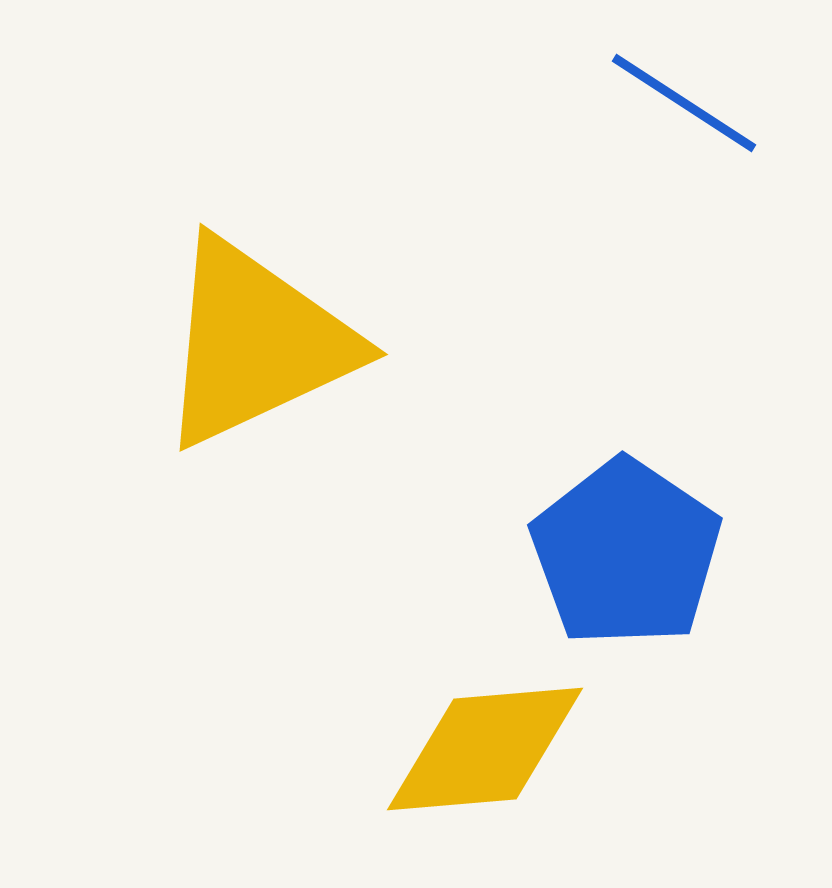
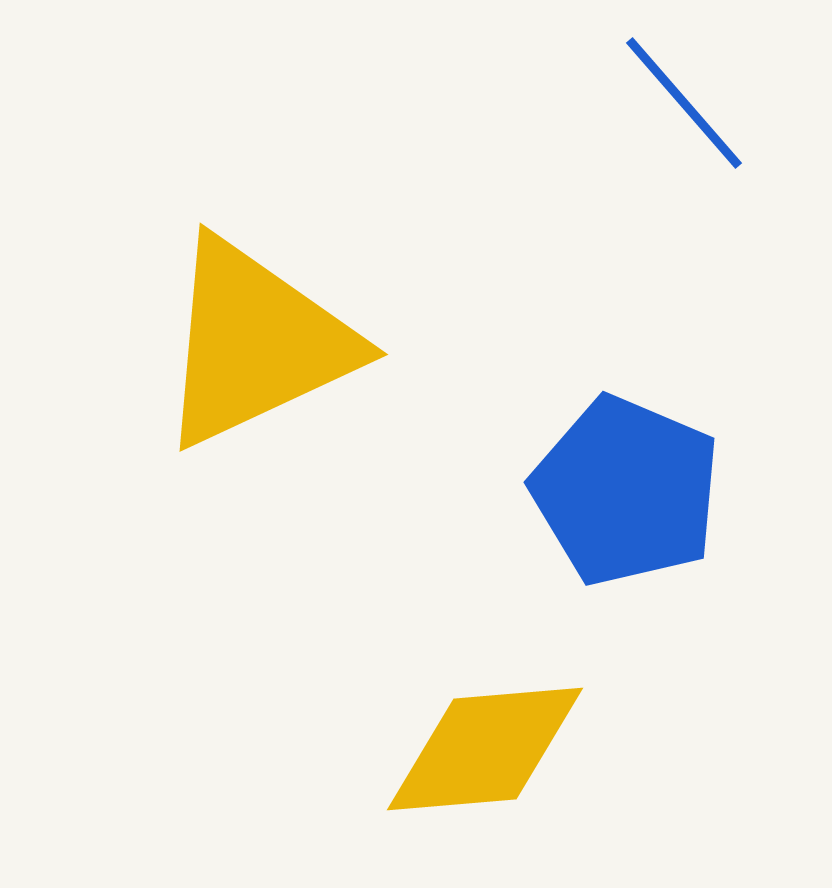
blue line: rotated 16 degrees clockwise
blue pentagon: moved 62 px up; rotated 11 degrees counterclockwise
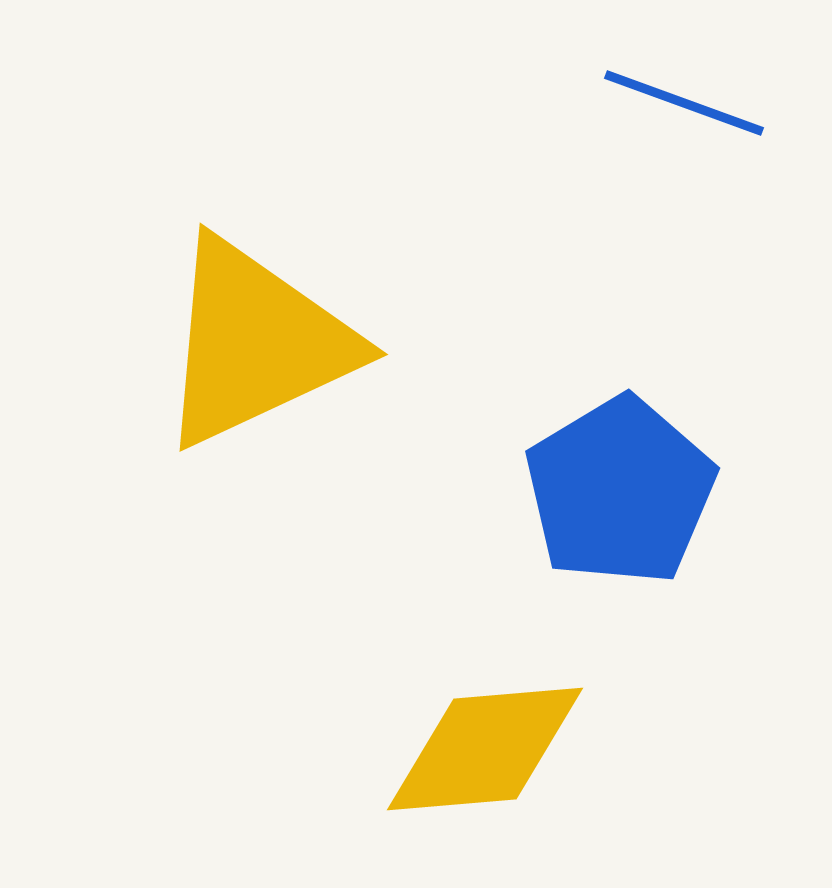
blue line: rotated 29 degrees counterclockwise
blue pentagon: moved 6 px left; rotated 18 degrees clockwise
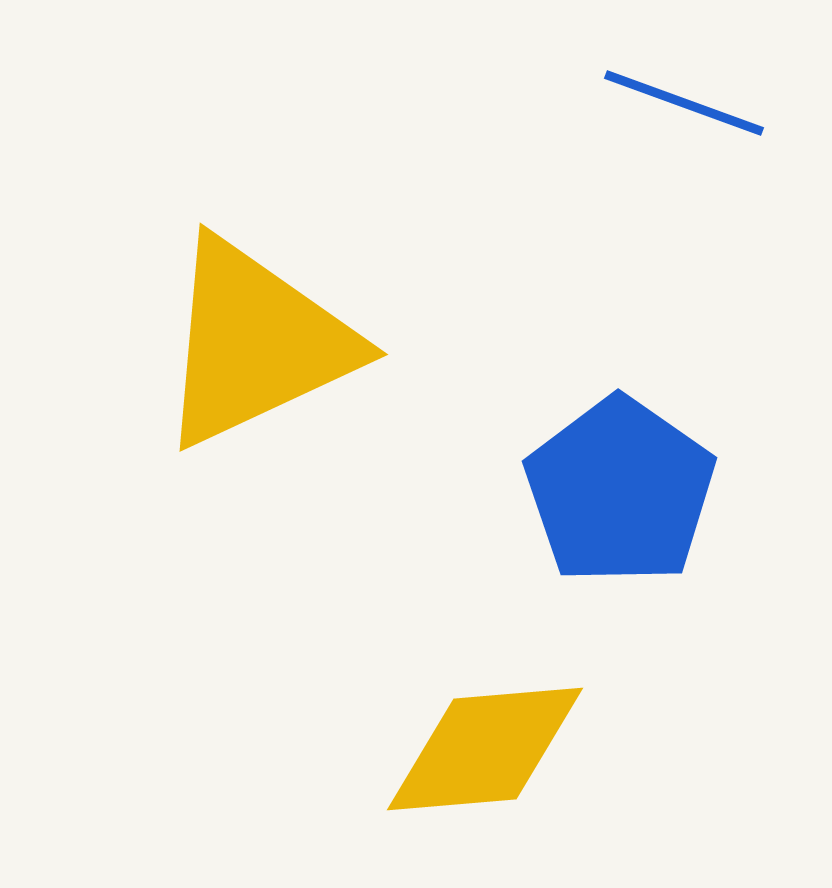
blue pentagon: rotated 6 degrees counterclockwise
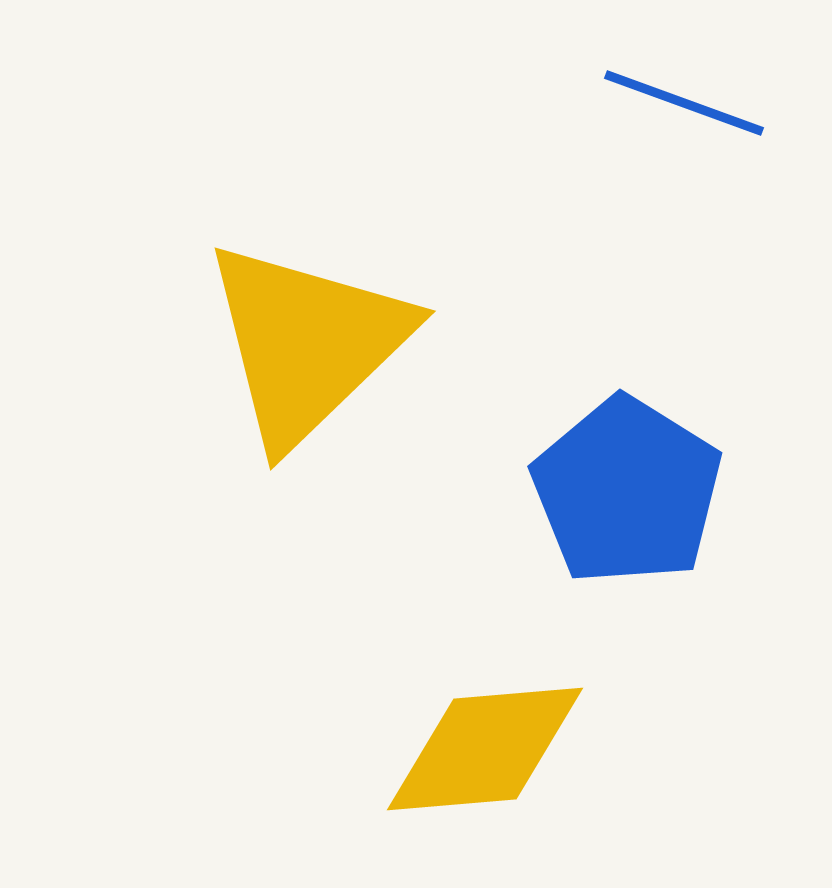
yellow triangle: moved 51 px right; rotated 19 degrees counterclockwise
blue pentagon: moved 7 px right; rotated 3 degrees counterclockwise
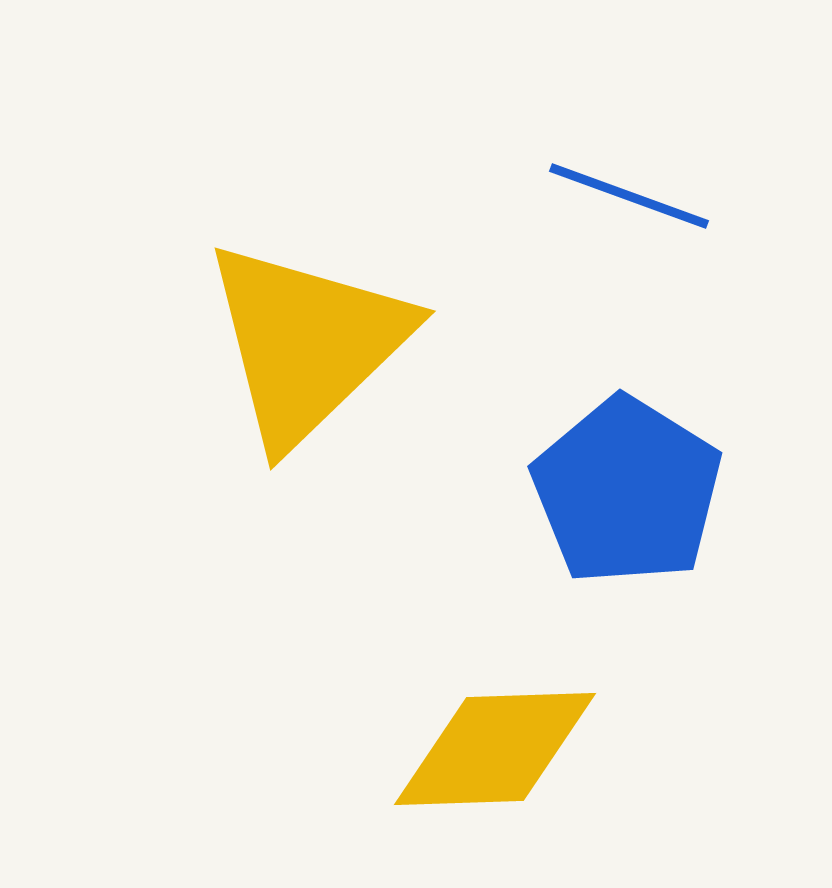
blue line: moved 55 px left, 93 px down
yellow diamond: moved 10 px right; rotated 3 degrees clockwise
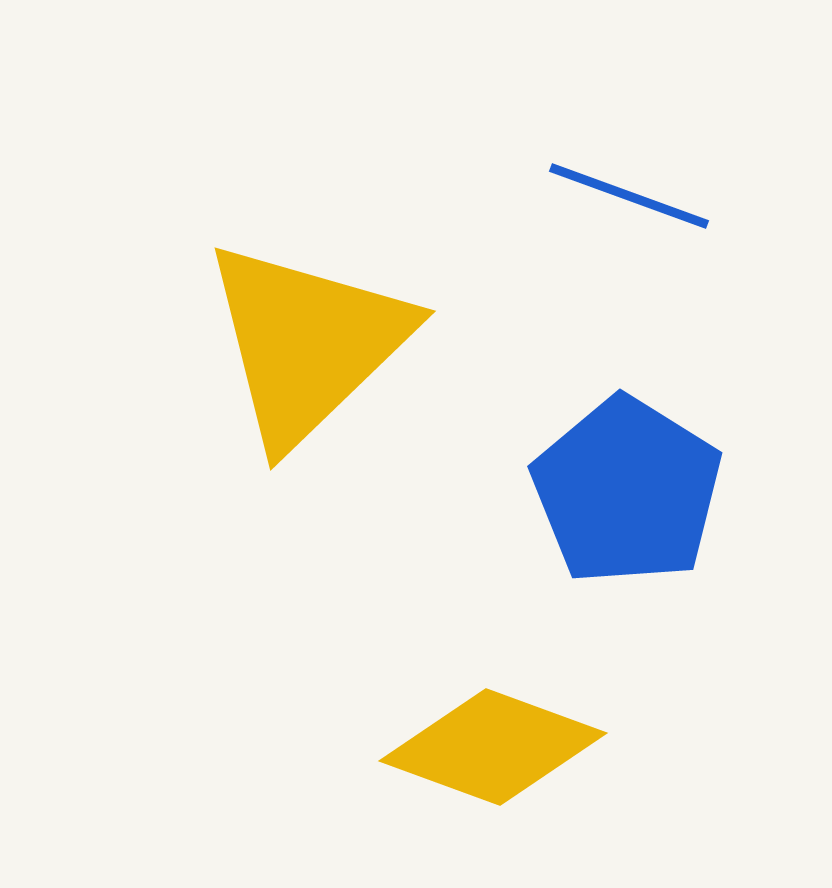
yellow diamond: moved 2 px left, 2 px up; rotated 22 degrees clockwise
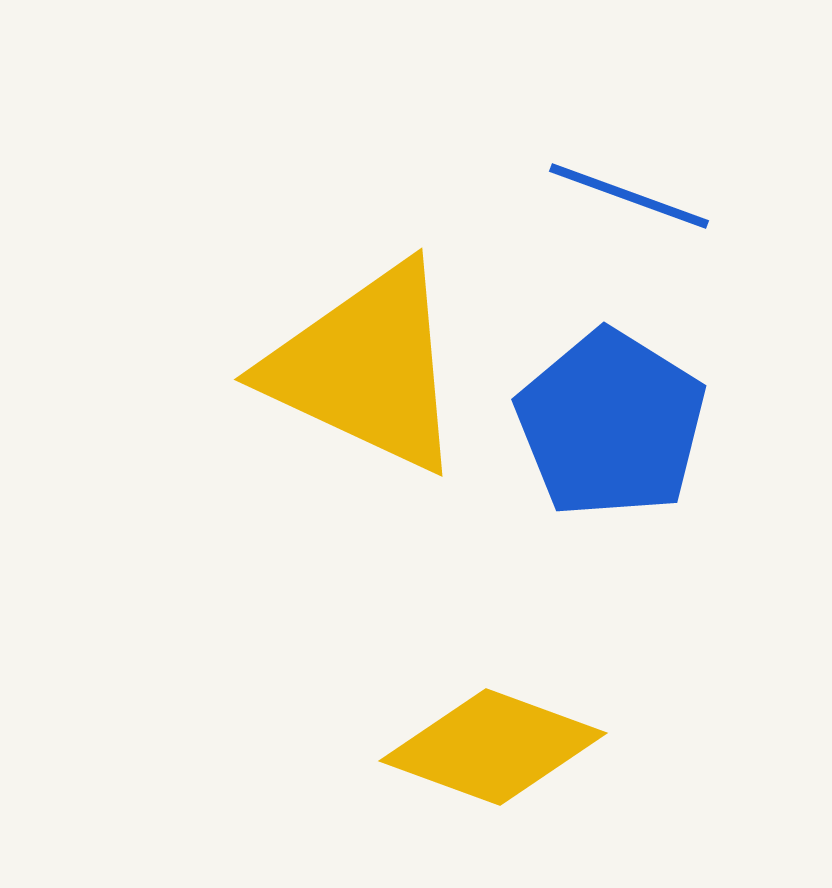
yellow triangle: moved 59 px right, 25 px down; rotated 51 degrees counterclockwise
blue pentagon: moved 16 px left, 67 px up
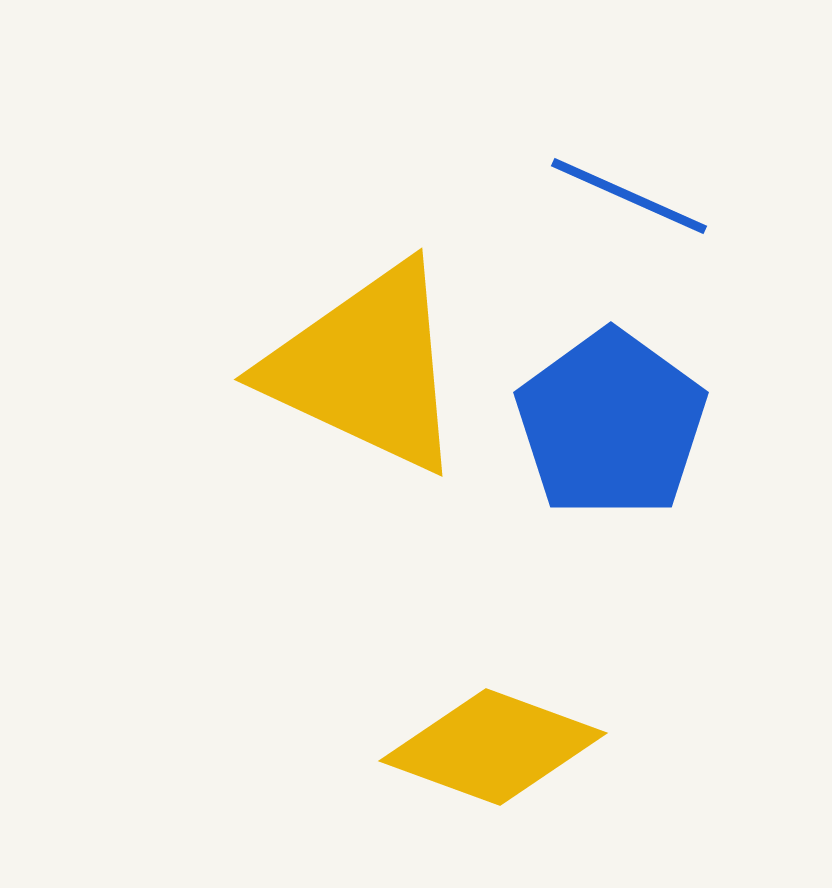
blue line: rotated 4 degrees clockwise
blue pentagon: rotated 4 degrees clockwise
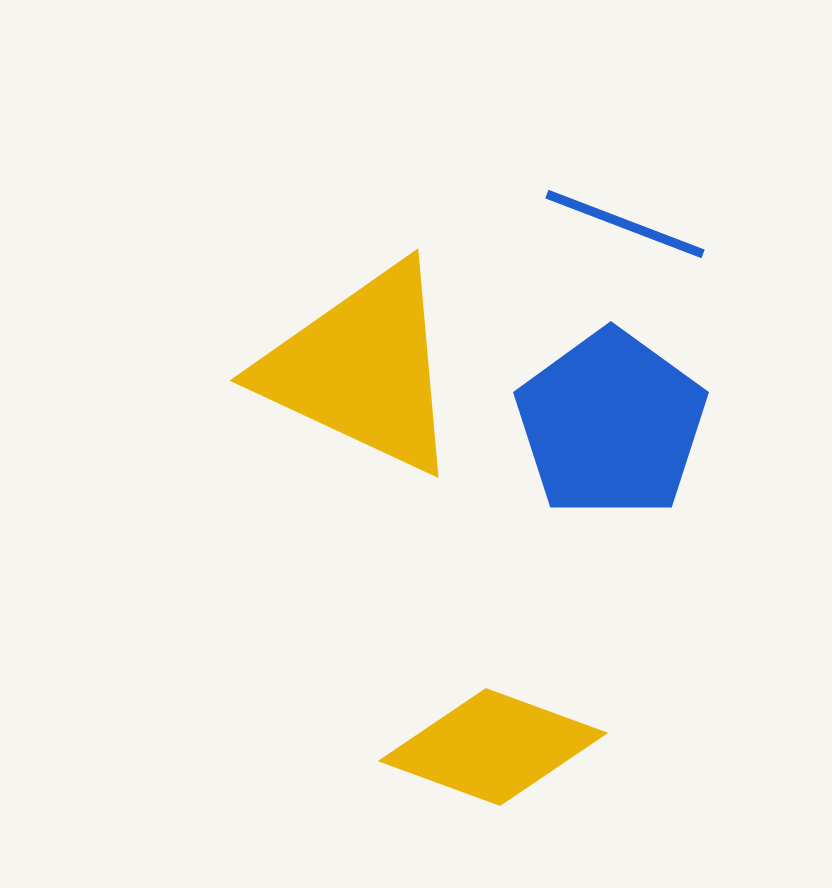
blue line: moved 4 px left, 28 px down; rotated 3 degrees counterclockwise
yellow triangle: moved 4 px left, 1 px down
